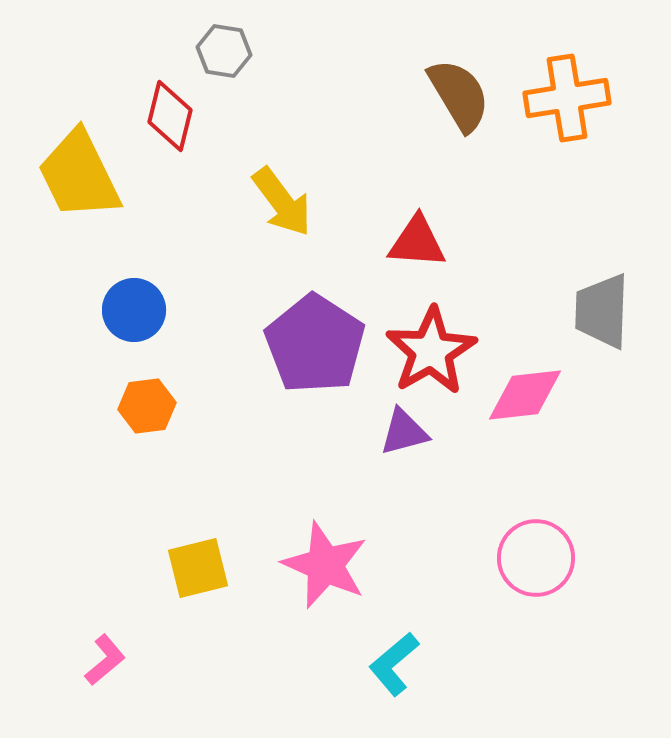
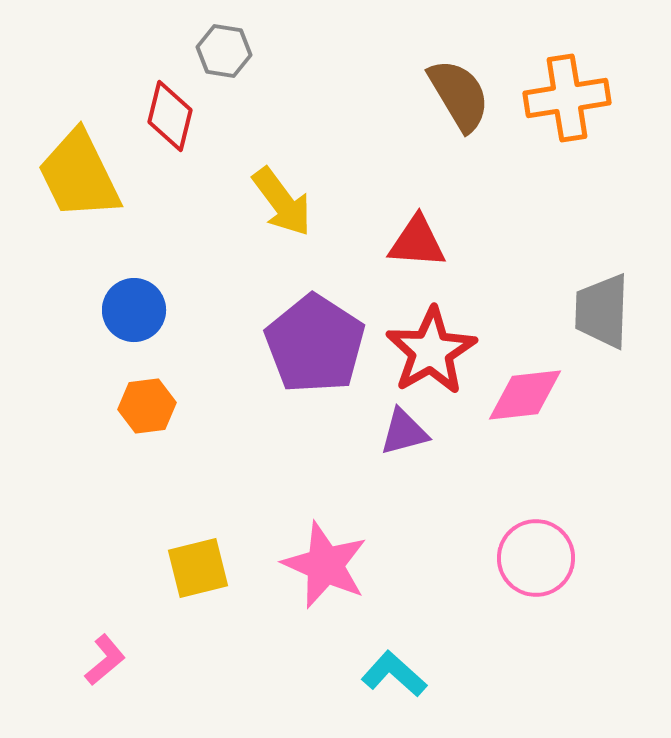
cyan L-shape: moved 10 px down; rotated 82 degrees clockwise
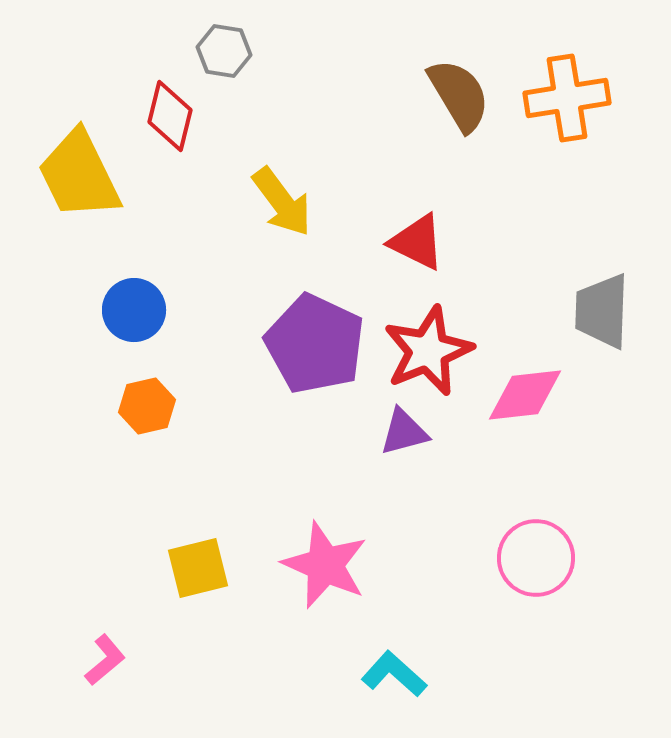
red triangle: rotated 22 degrees clockwise
purple pentagon: rotated 8 degrees counterclockwise
red star: moved 3 px left; rotated 8 degrees clockwise
orange hexagon: rotated 6 degrees counterclockwise
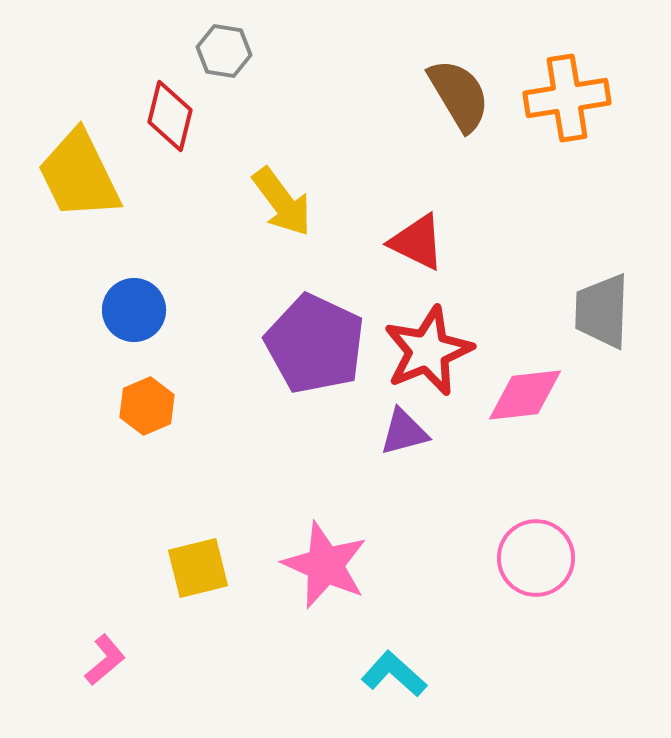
orange hexagon: rotated 10 degrees counterclockwise
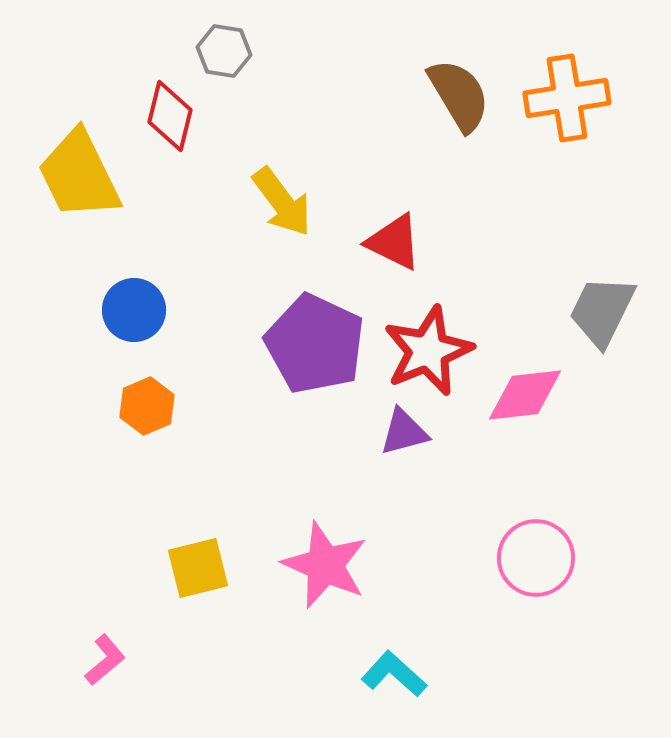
red triangle: moved 23 px left
gray trapezoid: rotated 24 degrees clockwise
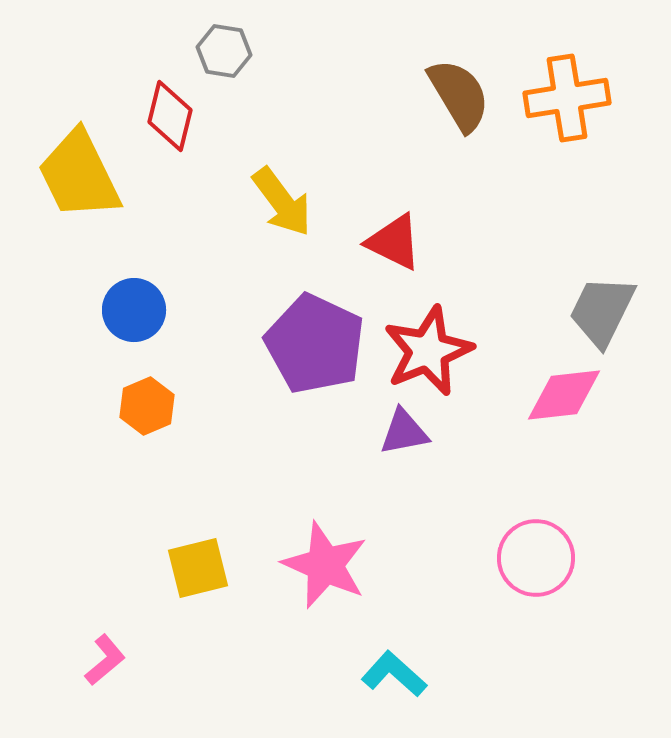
pink diamond: moved 39 px right
purple triangle: rotated 4 degrees clockwise
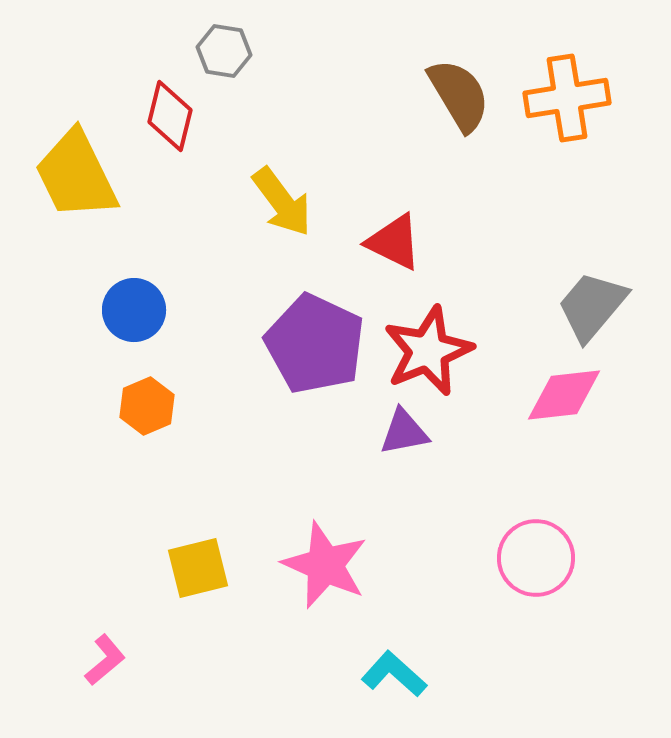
yellow trapezoid: moved 3 px left
gray trapezoid: moved 10 px left, 5 px up; rotated 14 degrees clockwise
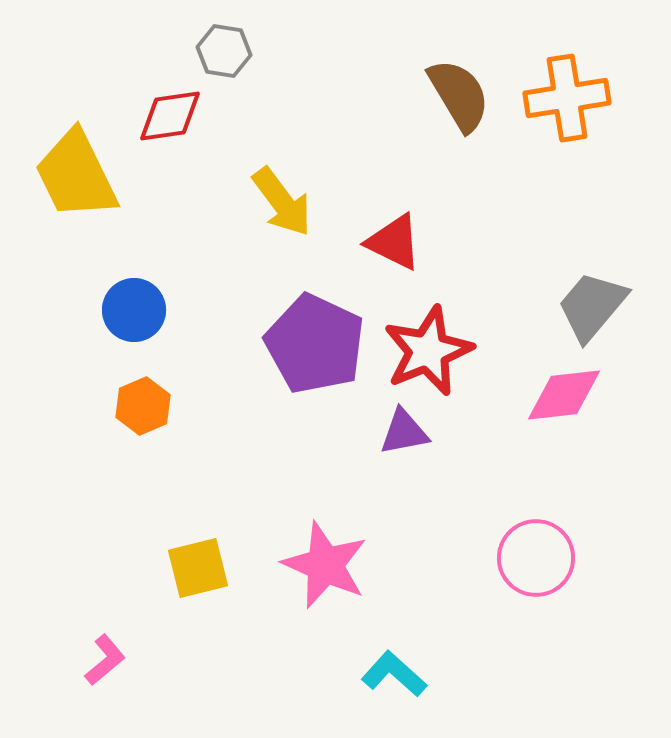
red diamond: rotated 68 degrees clockwise
orange hexagon: moved 4 px left
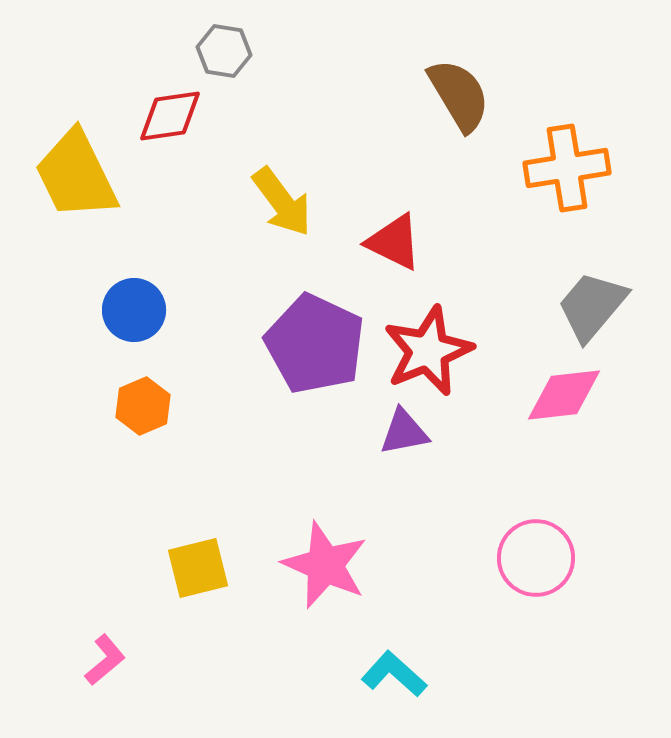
orange cross: moved 70 px down
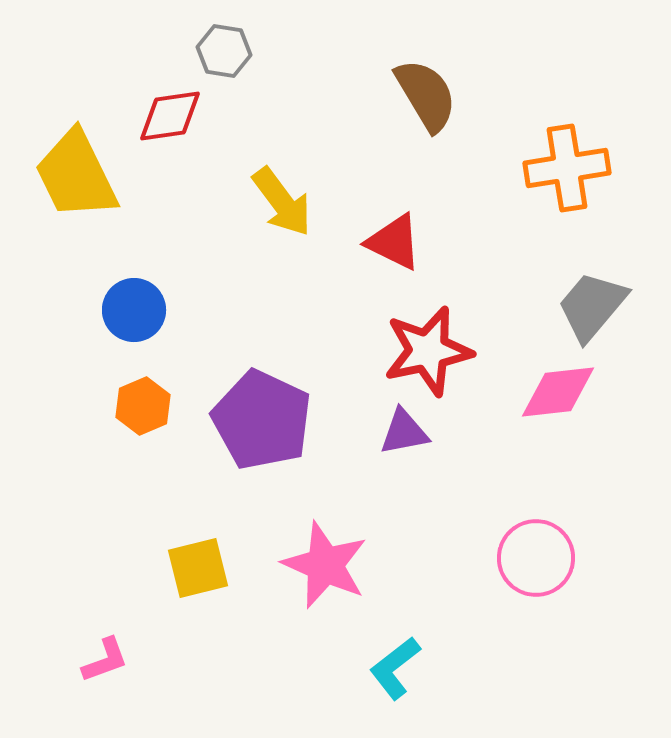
brown semicircle: moved 33 px left
purple pentagon: moved 53 px left, 76 px down
red star: rotated 10 degrees clockwise
pink diamond: moved 6 px left, 3 px up
pink L-shape: rotated 20 degrees clockwise
cyan L-shape: moved 1 px right, 6 px up; rotated 80 degrees counterclockwise
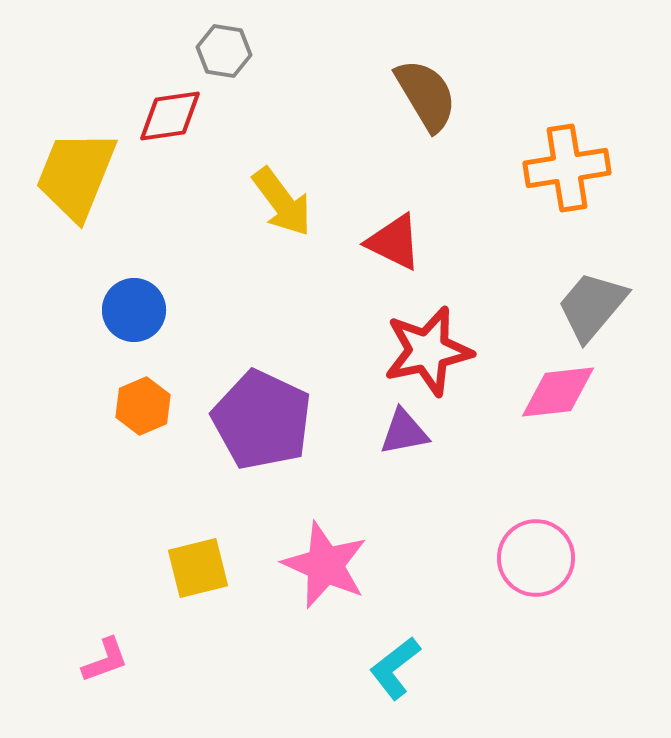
yellow trapezoid: rotated 48 degrees clockwise
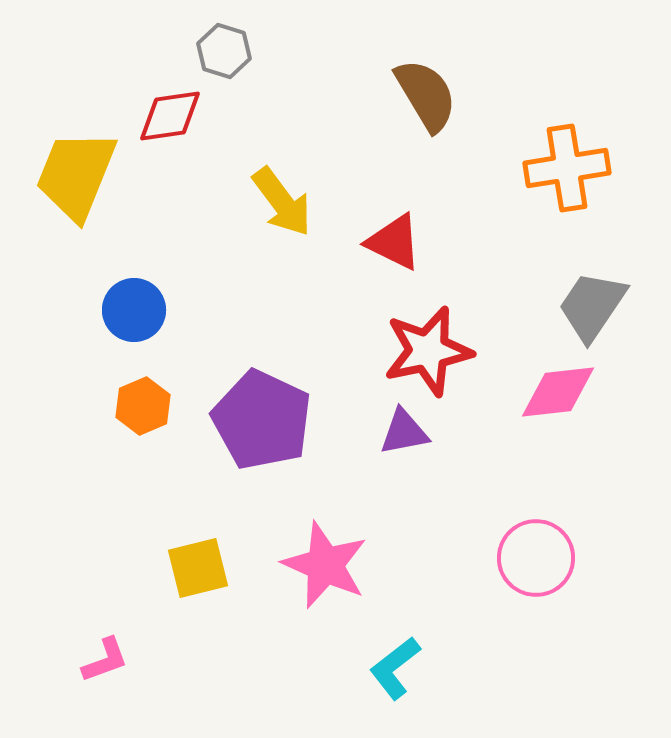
gray hexagon: rotated 8 degrees clockwise
gray trapezoid: rotated 6 degrees counterclockwise
